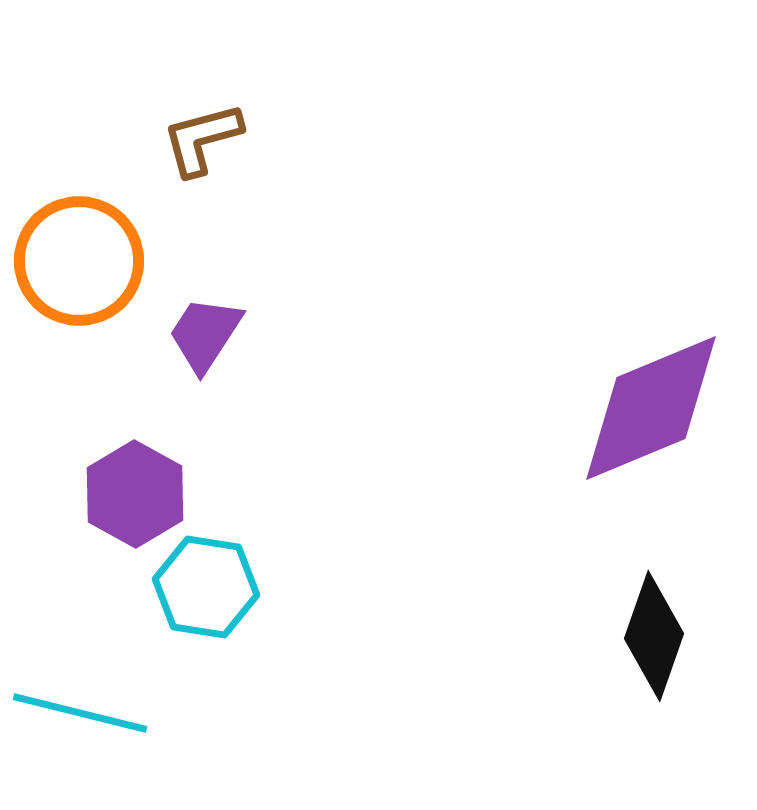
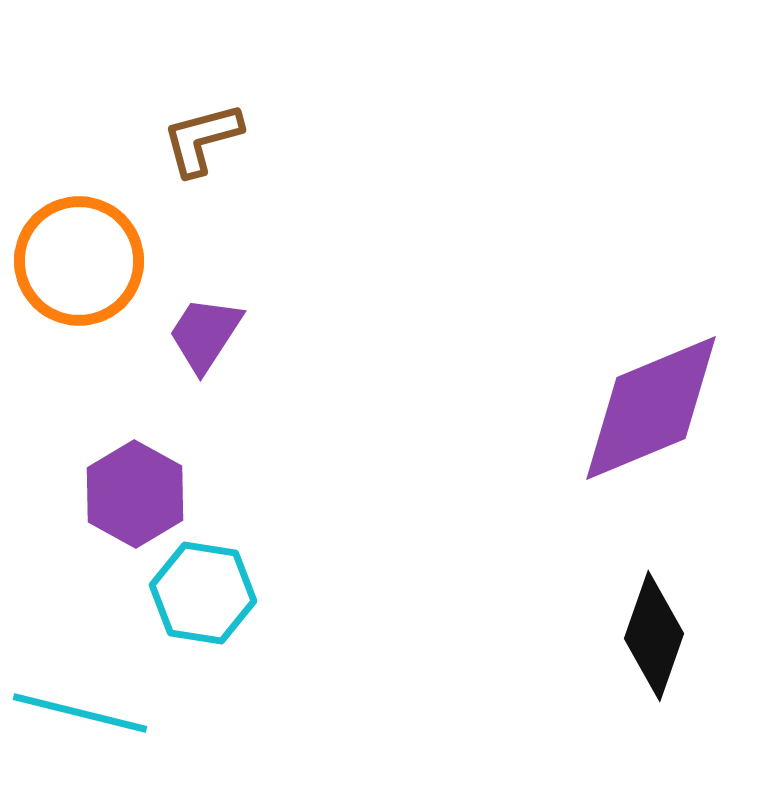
cyan hexagon: moved 3 px left, 6 px down
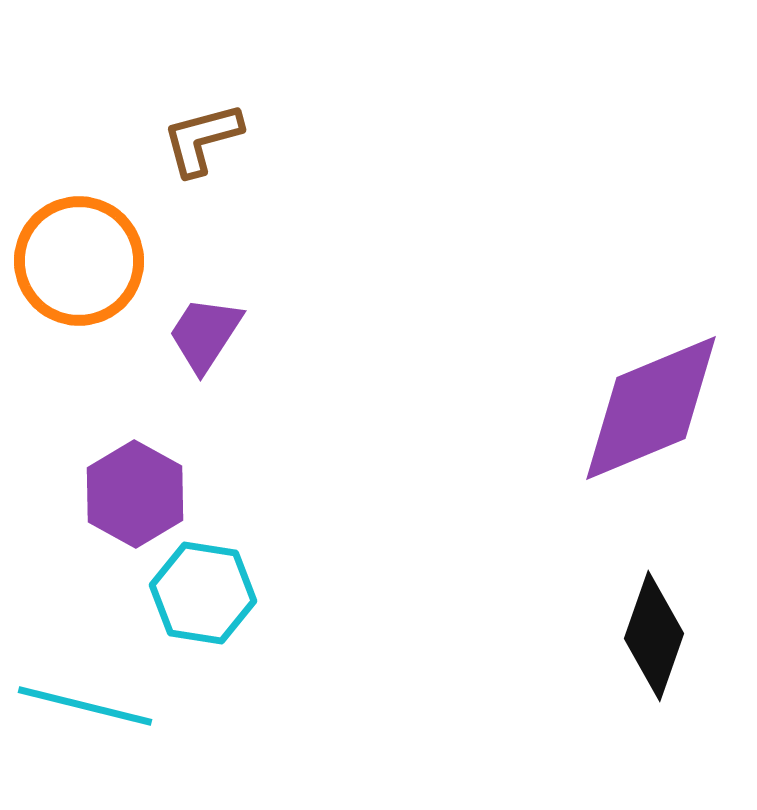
cyan line: moved 5 px right, 7 px up
